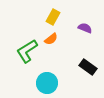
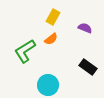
green L-shape: moved 2 px left
cyan circle: moved 1 px right, 2 px down
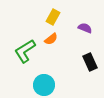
black rectangle: moved 2 px right, 5 px up; rotated 30 degrees clockwise
cyan circle: moved 4 px left
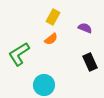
green L-shape: moved 6 px left, 3 px down
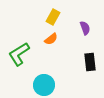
purple semicircle: rotated 48 degrees clockwise
black rectangle: rotated 18 degrees clockwise
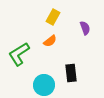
orange semicircle: moved 1 px left, 2 px down
black rectangle: moved 19 px left, 11 px down
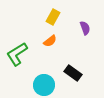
green L-shape: moved 2 px left
black rectangle: moved 2 px right; rotated 48 degrees counterclockwise
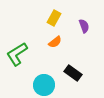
yellow rectangle: moved 1 px right, 1 px down
purple semicircle: moved 1 px left, 2 px up
orange semicircle: moved 5 px right, 1 px down
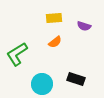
yellow rectangle: rotated 56 degrees clockwise
purple semicircle: rotated 128 degrees clockwise
black rectangle: moved 3 px right, 6 px down; rotated 18 degrees counterclockwise
cyan circle: moved 2 px left, 1 px up
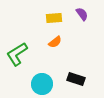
purple semicircle: moved 2 px left, 12 px up; rotated 144 degrees counterclockwise
